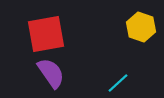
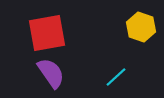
red square: moved 1 px right, 1 px up
cyan line: moved 2 px left, 6 px up
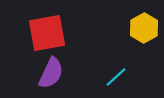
yellow hexagon: moved 3 px right, 1 px down; rotated 12 degrees clockwise
purple semicircle: rotated 60 degrees clockwise
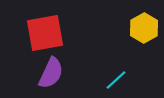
red square: moved 2 px left
cyan line: moved 3 px down
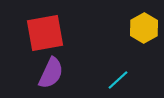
cyan line: moved 2 px right
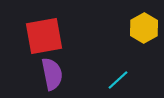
red square: moved 1 px left, 3 px down
purple semicircle: moved 1 px right, 1 px down; rotated 36 degrees counterclockwise
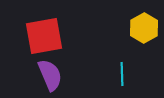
purple semicircle: moved 2 px left, 1 px down; rotated 12 degrees counterclockwise
cyan line: moved 4 px right, 6 px up; rotated 50 degrees counterclockwise
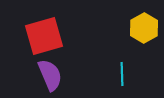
red square: rotated 6 degrees counterclockwise
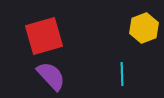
yellow hexagon: rotated 8 degrees clockwise
purple semicircle: moved 1 px right, 1 px down; rotated 20 degrees counterclockwise
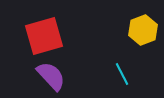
yellow hexagon: moved 1 px left, 2 px down
cyan line: rotated 25 degrees counterclockwise
